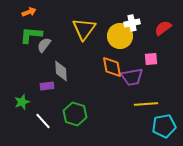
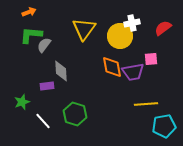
purple trapezoid: moved 1 px right, 5 px up
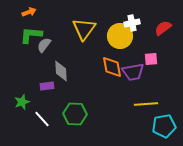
green hexagon: rotated 15 degrees counterclockwise
white line: moved 1 px left, 2 px up
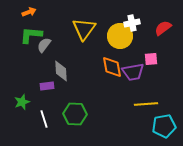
white line: moved 2 px right; rotated 24 degrees clockwise
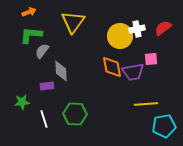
white cross: moved 5 px right, 6 px down
yellow triangle: moved 11 px left, 7 px up
gray semicircle: moved 2 px left, 6 px down
green star: rotated 14 degrees clockwise
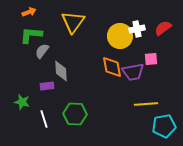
green star: rotated 21 degrees clockwise
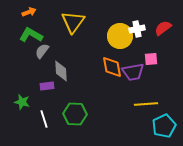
green L-shape: rotated 25 degrees clockwise
cyan pentagon: rotated 15 degrees counterclockwise
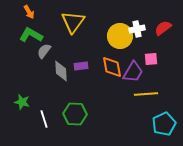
orange arrow: rotated 80 degrees clockwise
gray semicircle: moved 2 px right
purple trapezoid: rotated 50 degrees counterclockwise
purple rectangle: moved 34 px right, 20 px up
yellow line: moved 10 px up
cyan pentagon: moved 2 px up
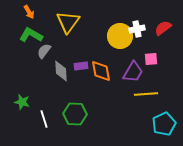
yellow triangle: moved 5 px left
orange diamond: moved 11 px left, 4 px down
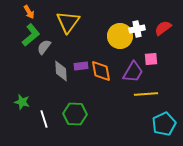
green L-shape: rotated 110 degrees clockwise
gray semicircle: moved 4 px up
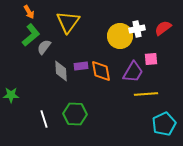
green star: moved 11 px left, 7 px up; rotated 14 degrees counterclockwise
